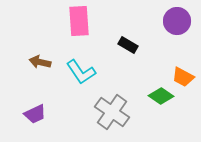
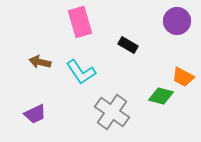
pink rectangle: moved 1 px right, 1 px down; rotated 12 degrees counterclockwise
green diamond: rotated 20 degrees counterclockwise
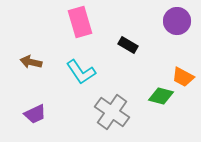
brown arrow: moved 9 px left
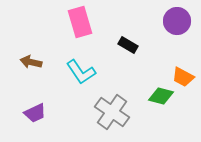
purple trapezoid: moved 1 px up
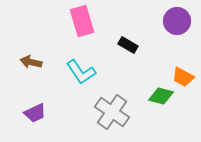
pink rectangle: moved 2 px right, 1 px up
